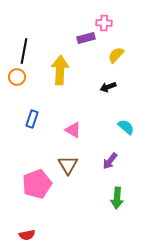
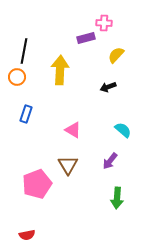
blue rectangle: moved 6 px left, 5 px up
cyan semicircle: moved 3 px left, 3 px down
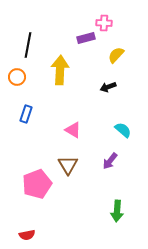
black line: moved 4 px right, 6 px up
green arrow: moved 13 px down
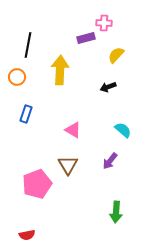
green arrow: moved 1 px left, 1 px down
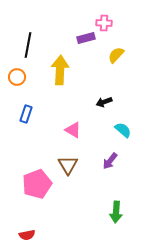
black arrow: moved 4 px left, 15 px down
